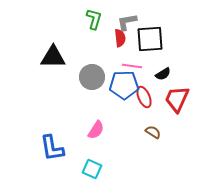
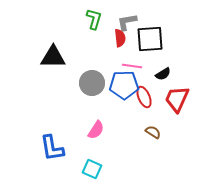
gray circle: moved 6 px down
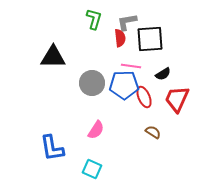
pink line: moved 1 px left
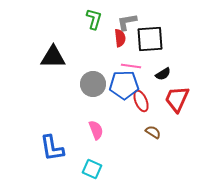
gray circle: moved 1 px right, 1 px down
red ellipse: moved 3 px left, 4 px down
pink semicircle: rotated 54 degrees counterclockwise
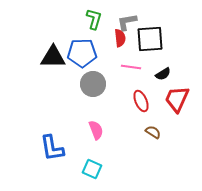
pink line: moved 1 px down
blue pentagon: moved 42 px left, 32 px up
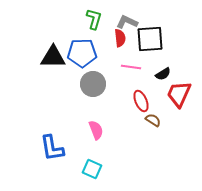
gray L-shape: rotated 35 degrees clockwise
red trapezoid: moved 2 px right, 5 px up
brown semicircle: moved 12 px up
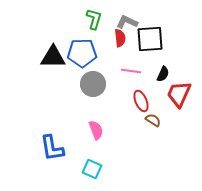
pink line: moved 4 px down
black semicircle: rotated 35 degrees counterclockwise
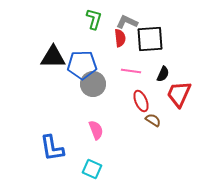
blue pentagon: moved 12 px down
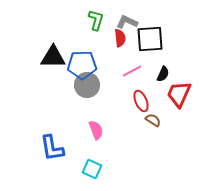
green L-shape: moved 2 px right, 1 px down
pink line: moved 1 px right; rotated 36 degrees counterclockwise
gray circle: moved 6 px left, 1 px down
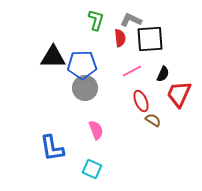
gray L-shape: moved 4 px right, 2 px up
gray circle: moved 2 px left, 3 px down
